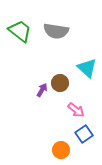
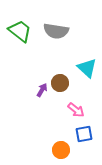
blue square: rotated 24 degrees clockwise
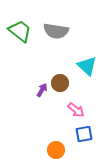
cyan triangle: moved 2 px up
orange circle: moved 5 px left
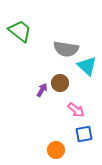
gray semicircle: moved 10 px right, 18 px down
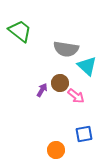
pink arrow: moved 14 px up
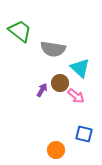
gray semicircle: moved 13 px left
cyan triangle: moved 7 px left, 2 px down
blue square: rotated 24 degrees clockwise
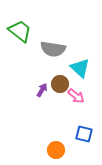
brown circle: moved 1 px down
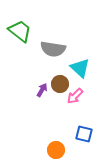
pink arrow: moved 1 px left; rotated 96 degrees clockwise
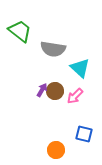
brown circle: moved 5 px left, 7 px down
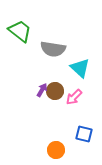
pink arrow: moved 1 px left, 1 px down
